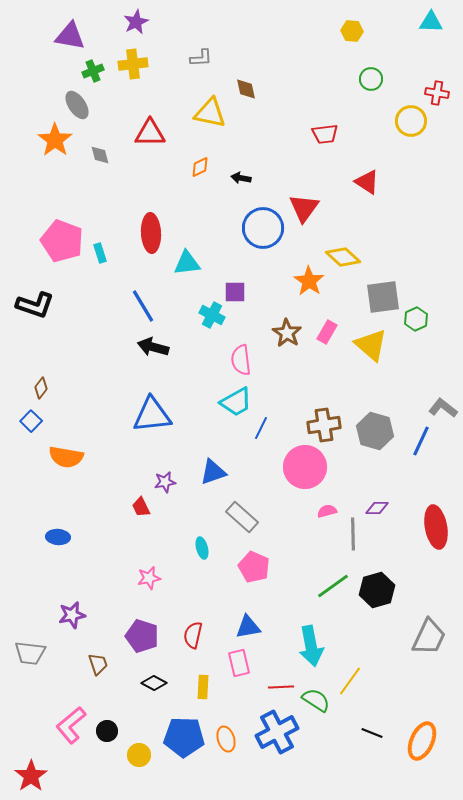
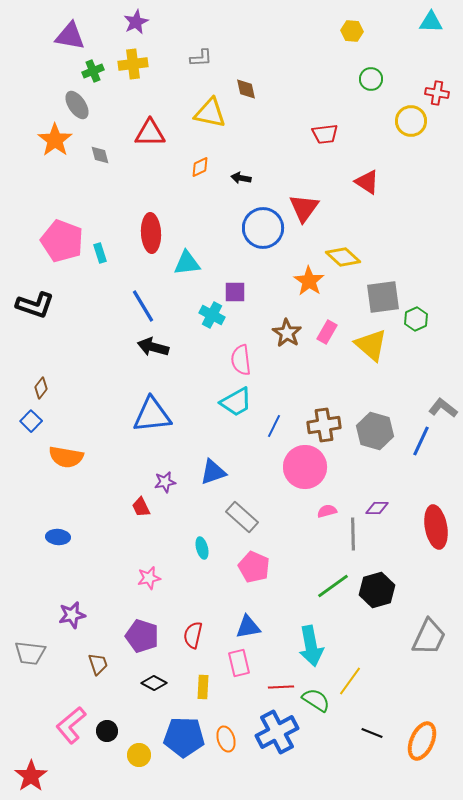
blue line at (261, 428): moved 13 px right, 2 px up
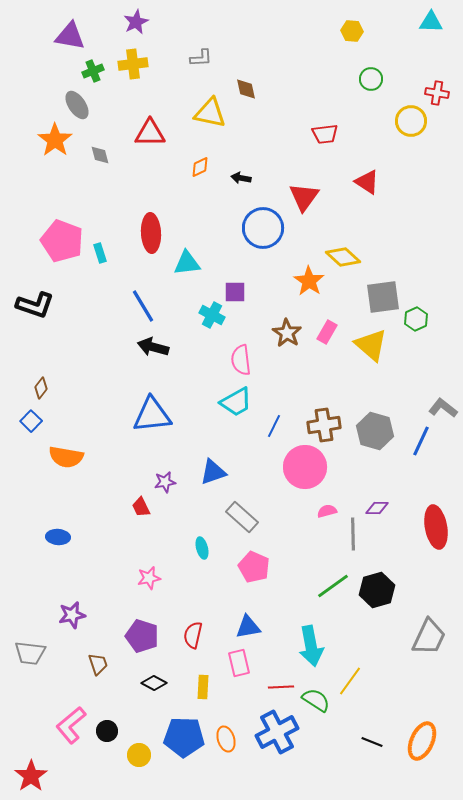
red triangle at (304, 208): moved 11 px up
black line at (372, 733): moved 9 px down
